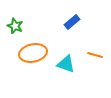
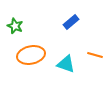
blue rectangle: moved 1 px left
orange ellipse: moved 2 px left, 2 px down
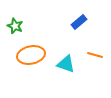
blue rectangle: moved 8 px right
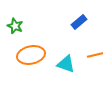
orange line: rotated 28 degrees counterclockwise
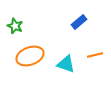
orange ellipse: moved 1 px left, 1 px down; rotated 8 degrees counterclockwise
